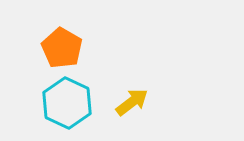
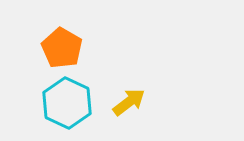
yellow arrow: moved 3 px left
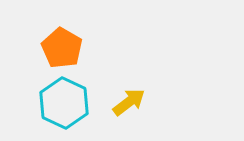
cyan hexagon: moved 3 px left
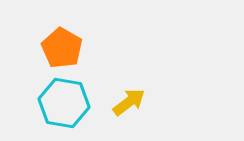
cyan hexagon: rotated 15 degrees counterclockwise
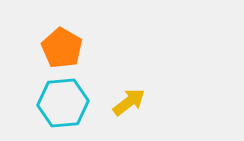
cyan hexagon: moved 1 px left; rotated 15 degrees counterclockwise
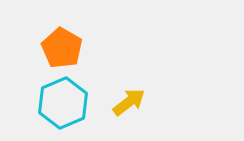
cyan hexagon: rotated 18 degrees counterclockwise
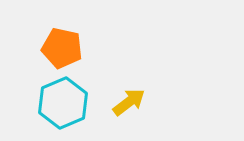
orange pentagon: rotated 18 degrees counterclockwise
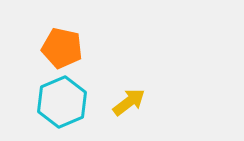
cyan hexagon: moved 1 px left, 1 px up
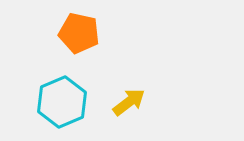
orange pentagon: moved 17 px right, 15 px up
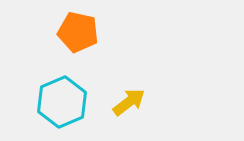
orange pentagon: moved 1 px left, 1 px up
